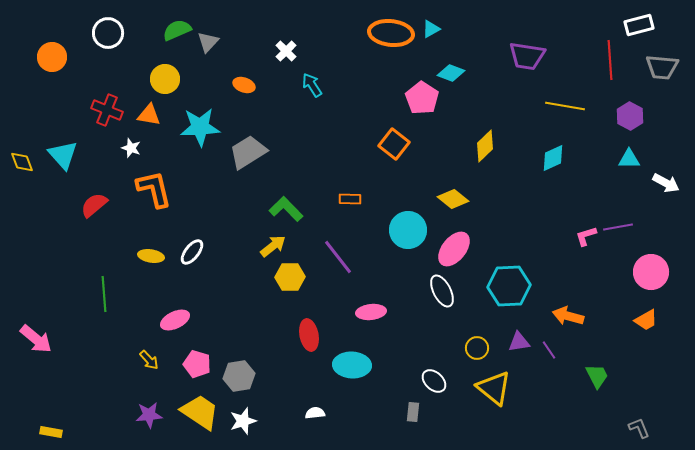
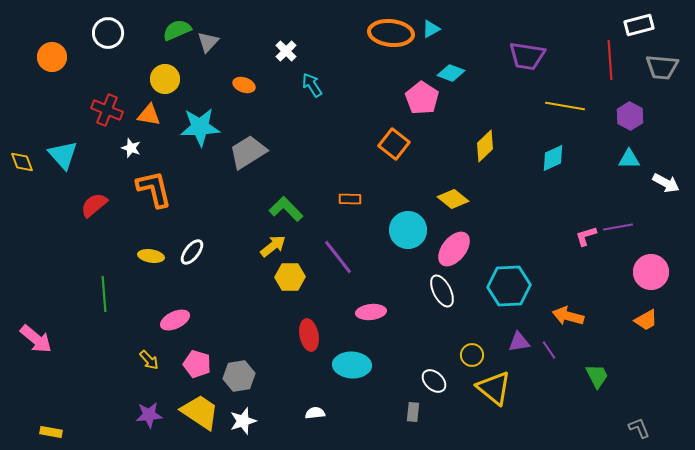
yellow circle at (477, 348): moved 5 px left, 7 px down
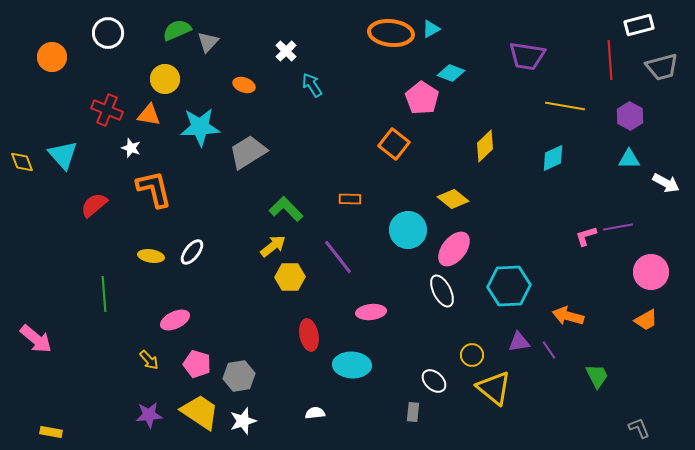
gray trapezoid at (662, 67): rotated 20 degrees counterclockwise
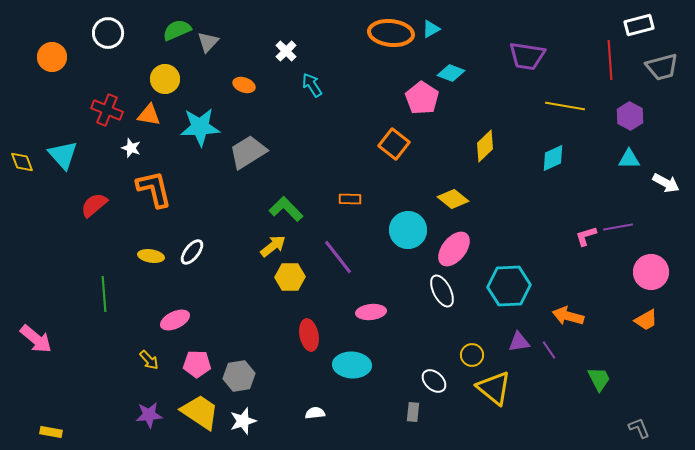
pink pentagon at (197, 364): rotated 16 degrees counterclockwise
green trapezoid at (597, 376): moved 2 px right, 3 px down
